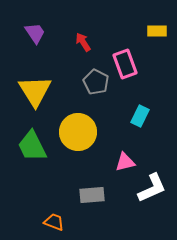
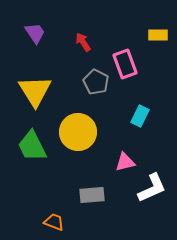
yellow rectangle: moved 1 px right, 4 px down
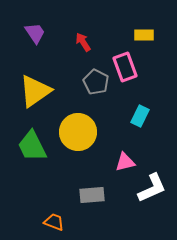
yellow rectangle: moved 14 px left
pink rectangle: moved 3 px down
yellow triangle: rotated 27 degrees clockwise
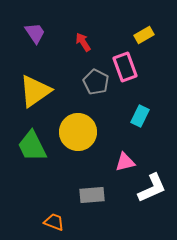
yellow rectangle: rotated 30 degrees counterclockwise
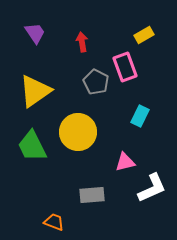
red arrow: moved 1 px left; rotated 24 degrees clockwise
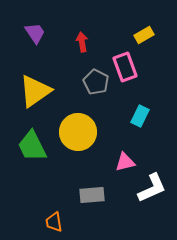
orange trapezoid: rotated 120 degrees counterclockwise
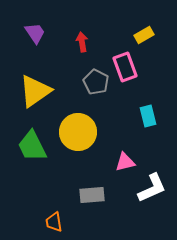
cyan rectangle: moved 8 px right; rotated 40 degrees counterclockwise
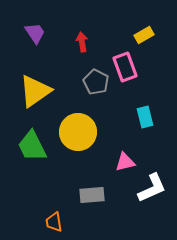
cyan rectangle: moved 3 px left, 1 px down
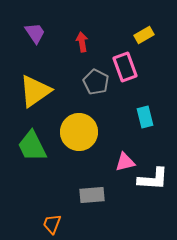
yellow circle: moved 1 px right
white L-shape: moved 1 px right, 9 px up; rotated 28 degrees clockwise
orange trapezoid: moved 2 px left, 2 px down; rotated 30 degrees clockwise
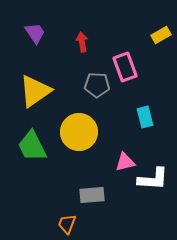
yellow rectangle: moved 17 px right
gray pentagon: moved 1 px right, 3 px down; rotated 25 degrees counterclockwise
orange trapezoid: moved 15 px right
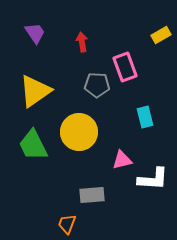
green trapezoid: moved 1 px right, 1 px up
pink triangle: moved 3 px left, 2 px up
